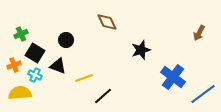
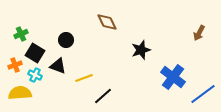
orange cross: moved 1 px right
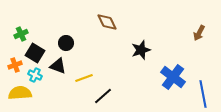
black circle: moved 3 px down
blue line: rotated 64 degrees counterclockwise
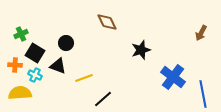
brown arrow: moved 2 px right
orange cross: rotated 24 degrees clockwise
black line: moved 3 px down
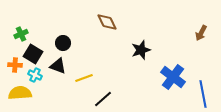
black circle: moved 3 px left
black square: moved 2 px left, 1 px down
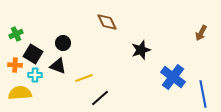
green cross: moved 5 px left
cyan cross: rotated 24 degrees counterclockwise
black line: moved 3 px left, 1 px up
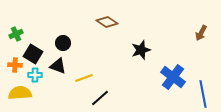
brown diamond: rotated 30 degrees counterclockwise
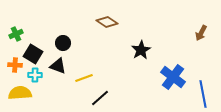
black star: rotated 12 degrees counterclockwise
